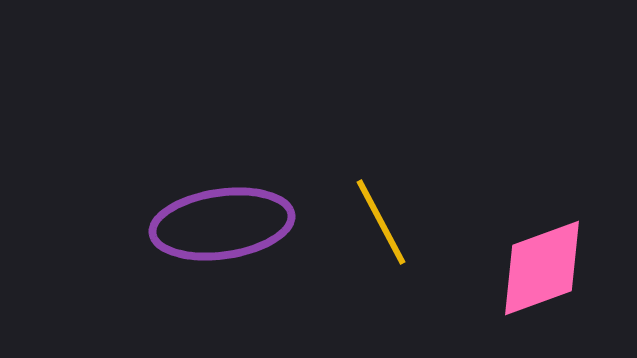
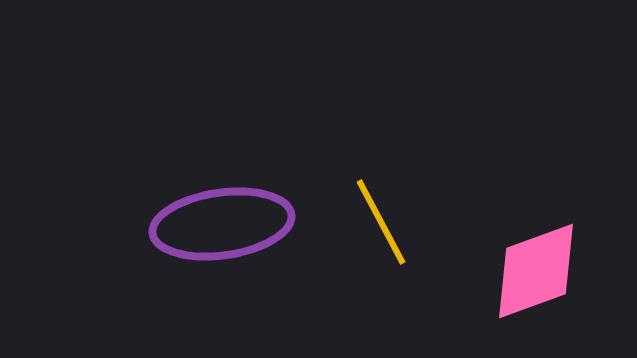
pink diamond: moved 6 px left, 3 px down
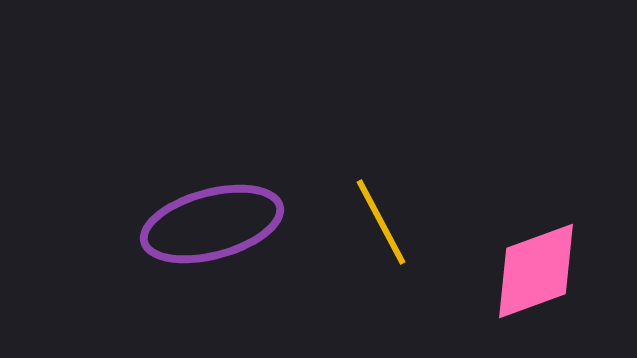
purple ellipse: moved 10 px left; rotated 7 degrees counterclockwise
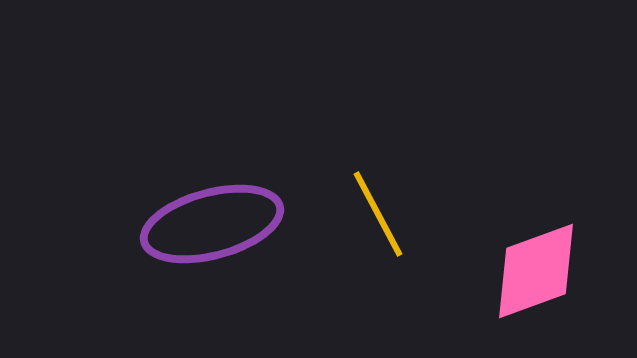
yellow line: moved 3 px left, 8 px up
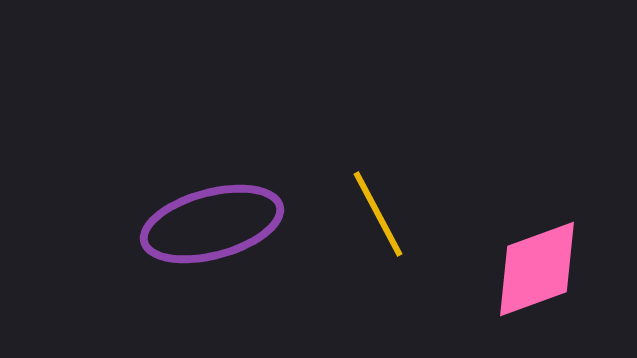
pink diamond: moved 1 px right, 2 px up
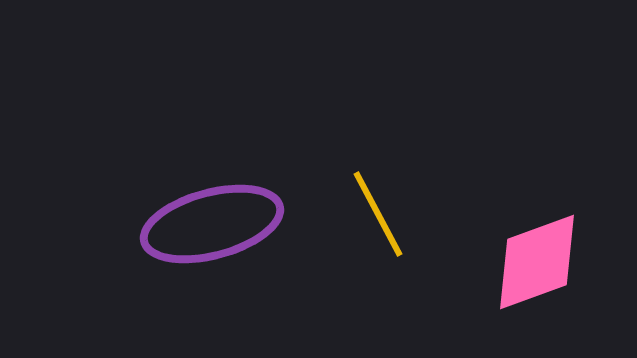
pink diamond: moved 7 px up
